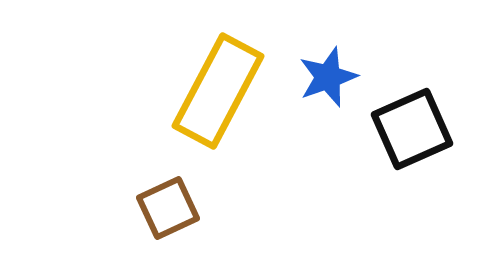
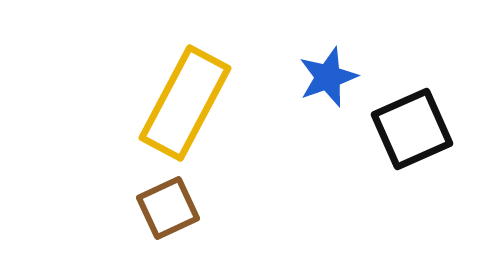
yellow rectangle: moved 33 px left, 12 px down
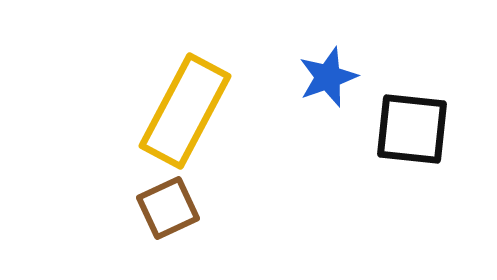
yellow rectangle: moved 8 px down
black square: rotated 30 degrees clockwise
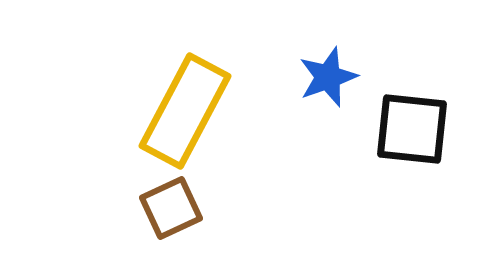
brown square: moved 3 px right
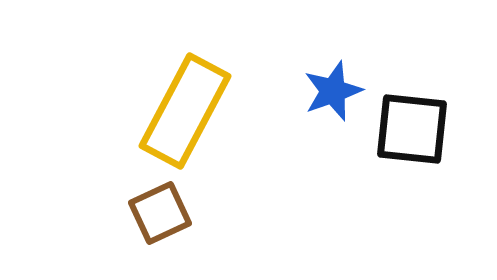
blue star: moved 5 px right, 14 px down
brown square: moved 11 px left, 5 px down
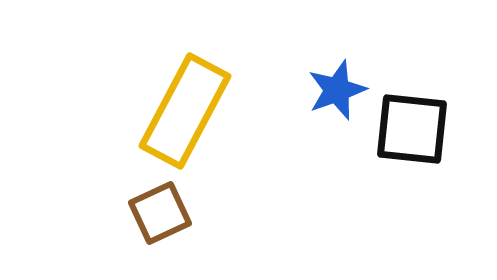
blue star: moved 4 px right, 1 px up
